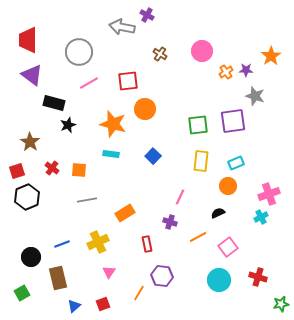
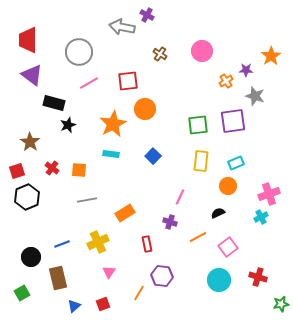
orange cross at (226, 72): moved 9 px down
orange star at (113, 124): rotated 28 degrees clockwise
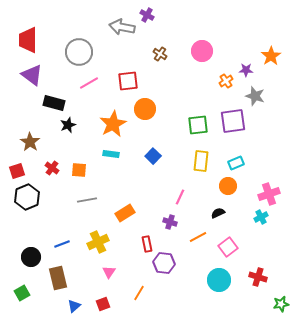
purple hexagon at (162, 276): moved 2 px right, 13 px up
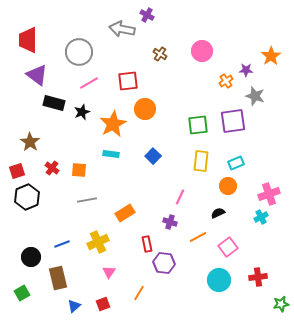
gray arrow at (122, 27): moved 2 px down
purple triangle at (32, 75): moved 5 px right
black star at (68, 125): moved 14 px right, 13 px up
red cross at (258, 277): rotated 24 degrees counterclockwise
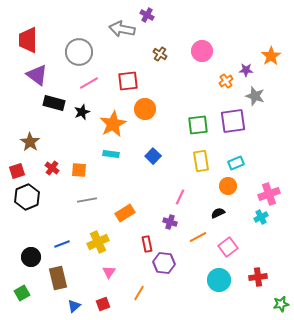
yellow rectangle at (201, 161): rotated 15 degrees counterclockwise
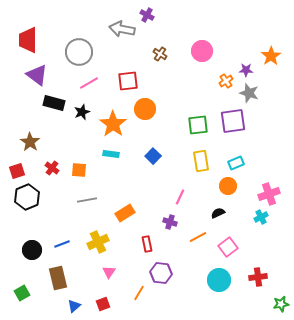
gray star at (255, 96): moved 6 px left, 3 px up
orange star at (113, 124): rotated 8 degrees counterclockwise
black circle at (31, 257): moved 1 px right, 7 px up
purple hexagon at (164, 263): moved 3 px left, 10 px down
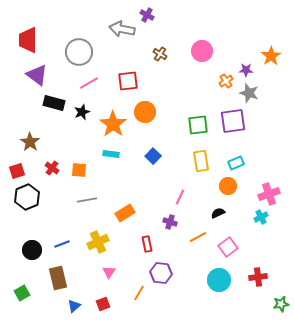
orange circle at (145, 109): moved 3 px down
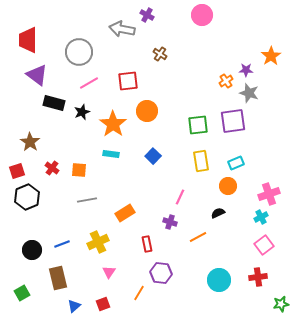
pink circle at (202, 51): moved 36 px up
orange circle at (145, 112): moved 2 px right, 1 px up
pink square at (228, 247): moved 36 px right, 2 px up
